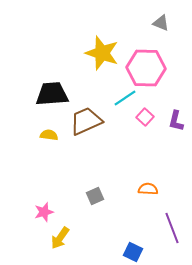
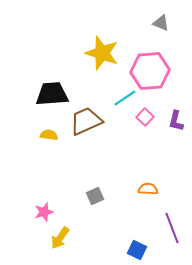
pink hexagon: moved 4 px right, 3 px down; rotated 6 degrees counterclockwise
blue square: moved 4 px right, 2 px up
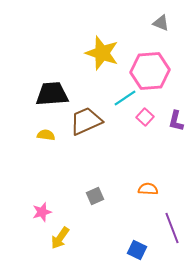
yellow semicircle: moved 3 px left
pink star: moved 2 px left
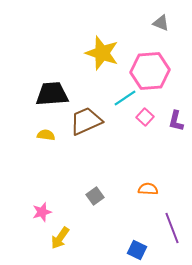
gray square: rotated 12 degrees counterclockwise
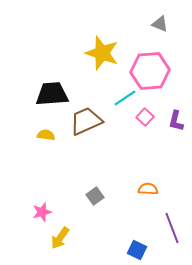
gray triangle: moved 1 px left, 1 px down
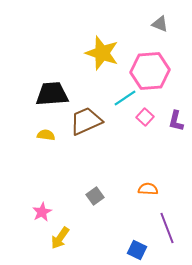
pink star: rotated 12 degrees counterclockwise
purple line: moved 5 px left
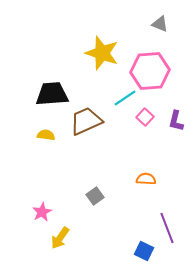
orange semicircle: moved 2 px left, 10 px up
blue square: moved 7 px right, 1 px down
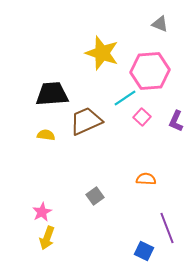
pink square: moved 3 px left
purple L-shape: rotated 10 degrees clockwise
yellow arrow: moved 13 px left; rotated 15 degrees counterclockwise
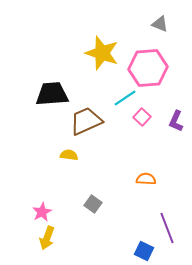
pink hexagon: moved 2 px left, 3 px up
yellow semicircle: moved 23 px right, 20 px down
gray square: moved 2 px left, 8 px down; rotated 18 degrees counterclockwise
